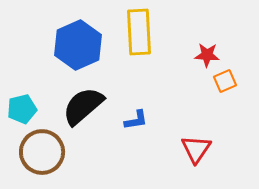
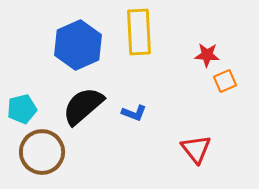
blue L-shape: moved 2 px left, 7 px up; rotated 30 degrees clockwise
red triangle: rotated 12 degrees counterclockwise
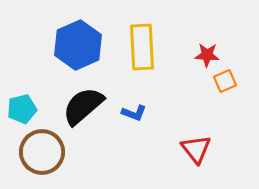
yellow rectangle: moved 3 px right, 15 px down
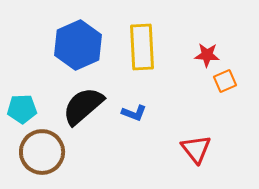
cyan pentagon: rotated 12 degrees clockwise
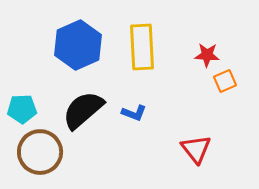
black semicircle: moved 4 px down
brown circle: moved 2 px left
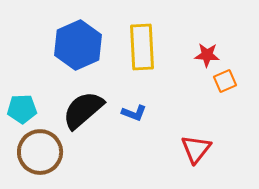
red triangle: rotated 16 degrees clockwise
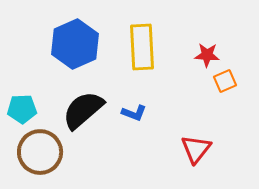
blue hexagon: moved 3 px left, 1 px up
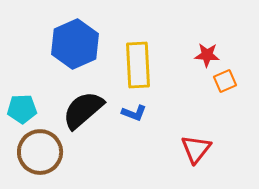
yellow rectangle: moved 4 px left, 18 px down
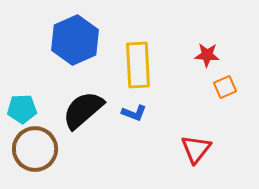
blue hexagon: moved 4 px up
orange square: moved 6 px down
brown circle: moved 5 px left, 3 px up
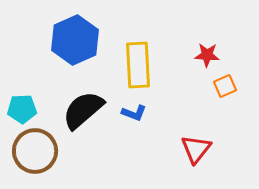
orange square: moved 1 px up
brown circle: moved 2 px down
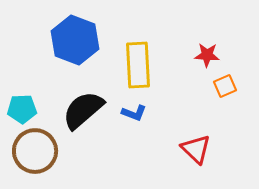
blue hexagon: rotated 15 degrees counterclockwise
red triangle: rotated 24 degrees counterclockwise
